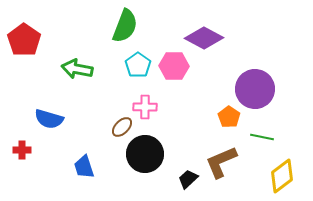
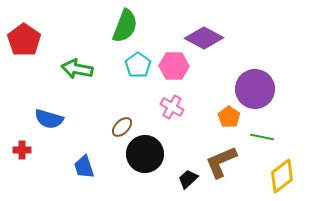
pink cross: moved 27 px right; rotated 30 degrees clockwise
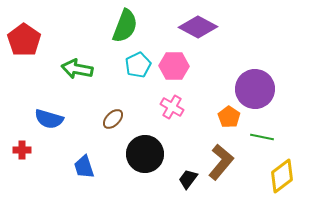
purple diamond: moved 6 px left, 11 px up
cyan pentagon: rotated 10 degrees clockwise
brown ellipse: moved 9 px left, 8 px up
brown L-shape: rotated 153 degrees clockwise
black trapezoid: rotated 10 degrees counterclockwise
